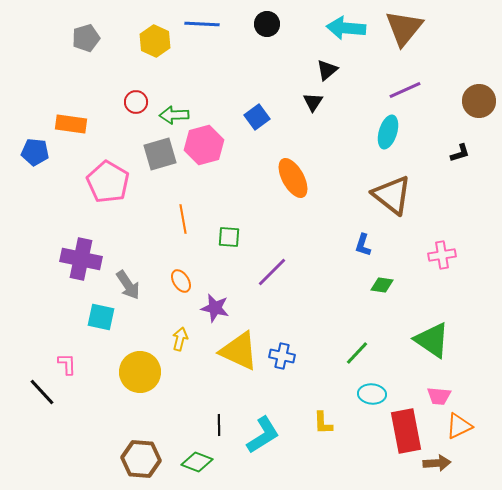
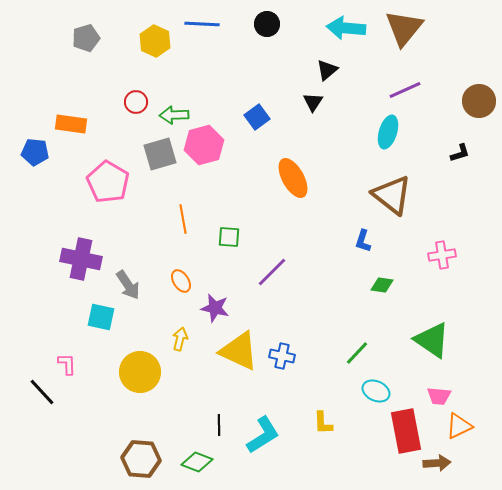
blue L-shape at (363, 245): moved 4 px up
cyan ellipse at (372, 394): moved 4 px right, 3 px up; rotated 20 degrees clockwise
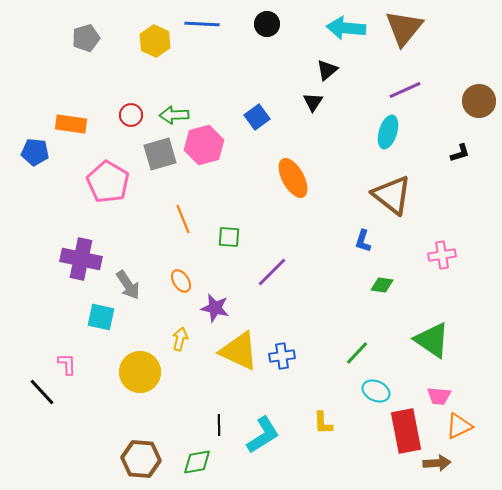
red circle at (136, 102): moved 5 px left, 13 px down
orange line at (183, 219): rotated 12 degrees counterclockwise
blue cross at (282, 356): rotated 20 degrees counterclockwise
green diamond at (197, 462): rotated 32 degrees counterclockwise
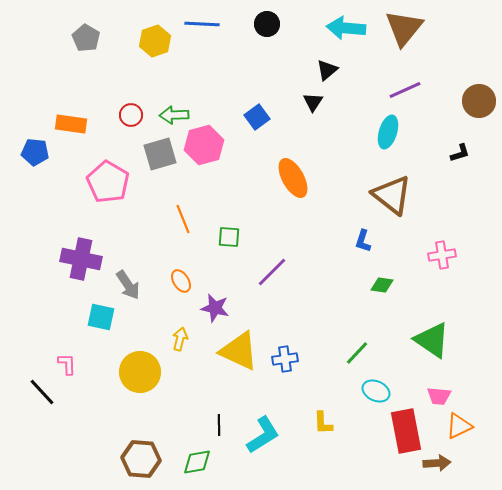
gray pentagon at (86, 38): rotated 24 degrees counterclockwise
yellow hexagon at (155, 41): rotated 16 degrees clockwise
blue cross at (282, 356): moved 3 px right, 3 px down
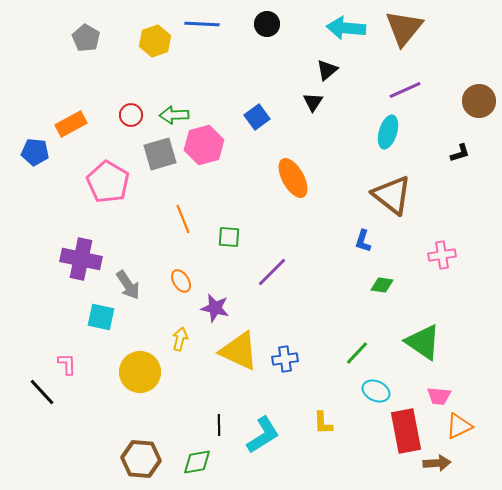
orange rectangle at (71, 124): rotated 36 degrees counterclockwise
green triangle at (432, 340): moved 9 px left, 2 px down
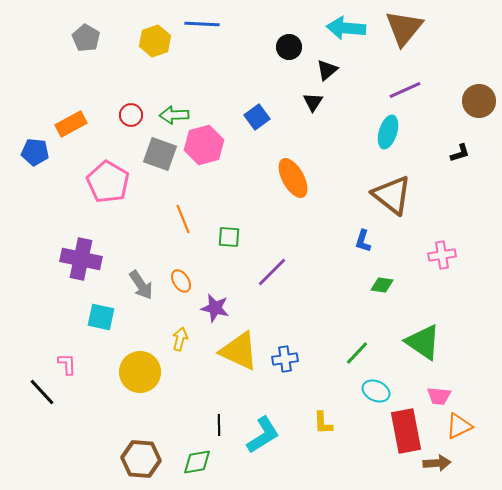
black circle at (267, 24): moved 22 px right, 23 px down
gray square at (160, 154): rotated 36 degrees clockwise
gray arrow at (128, 285): moved 13 px right
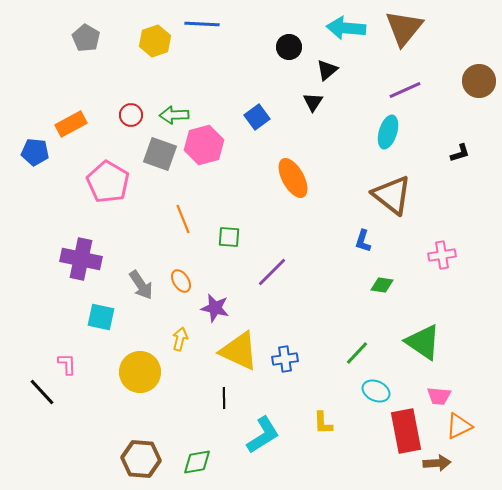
brown circle at (479, 101): moved 20 px up
black line at (219, 425): moved 5 px right, 27 px up
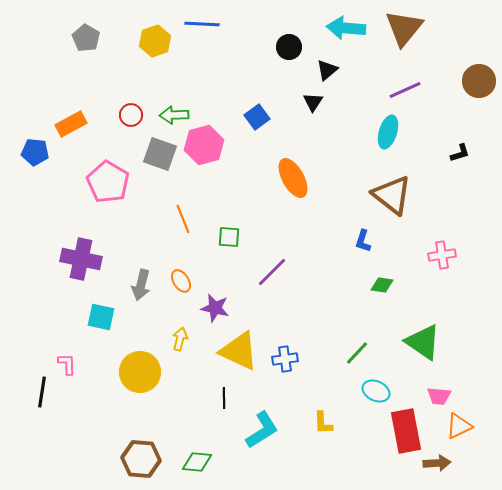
gray arrow at (141, 285): rotated 48 degrees clockwise
black line at (42, 392): rotated 52 degrees clockwise
cyan L-shape at (263, 435): moved 1 px left, 5 px up
green diamond at (197, 462): rotated 16 degrees clockwise
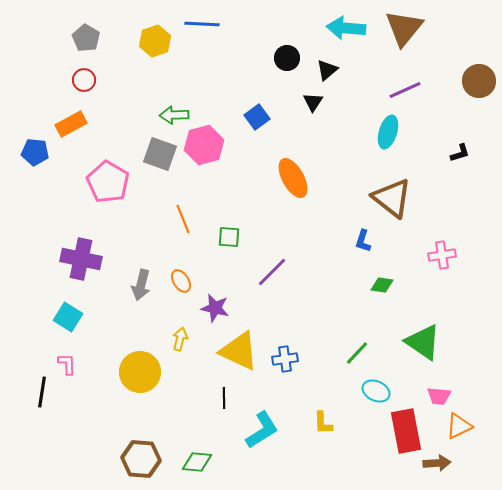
black circle at (289, 47): moved 2 px left, 11 px down
red circle at (131, 115): moved 47 px left, 35 px up
brown triangle at (392, 195): moved 3 px down
cyan square at (101, 317): moved 33 px left; rotated 20 degrees clockwise
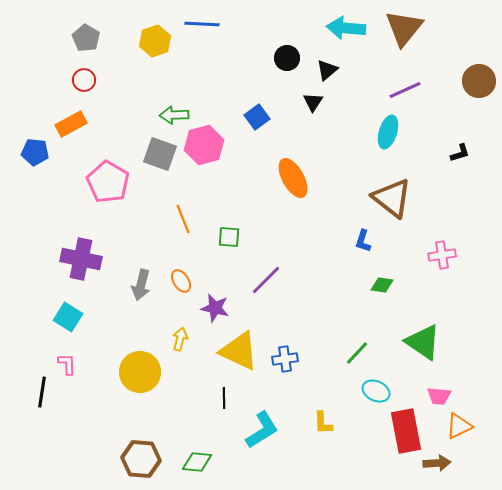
purple line at (272, 272): moved 6 px left, 8 px down
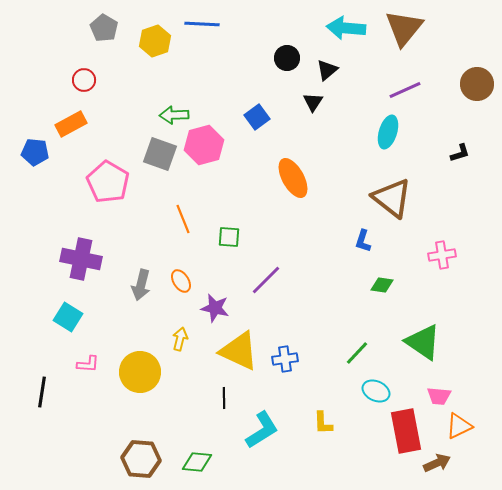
gray pentagon at (86, 38): moved 18 px right, 10 px up
brown circle at (479, 81): moved 2 px left, 3 px down
pink L-shape at (67, 364): moved 21 px right; rotated 95 degrees clockwise
brown arrow at (437, 463): rotated 20 degrees counterclockwise
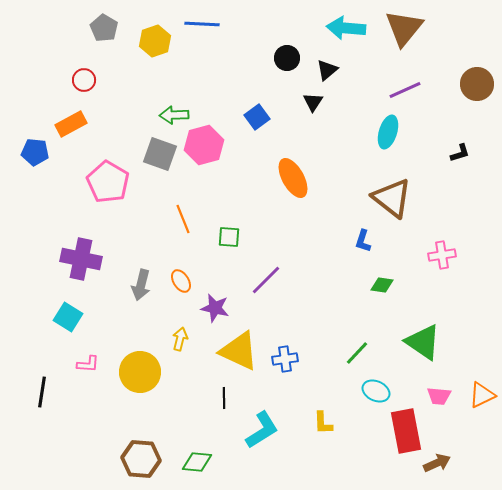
orange triangle at (459, 426): moved 23 px right, 31 px up
